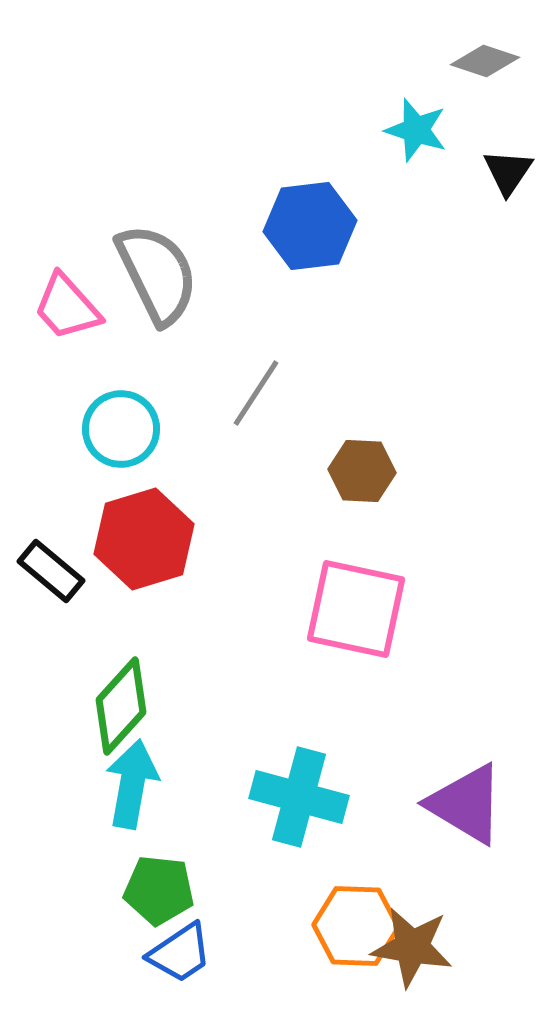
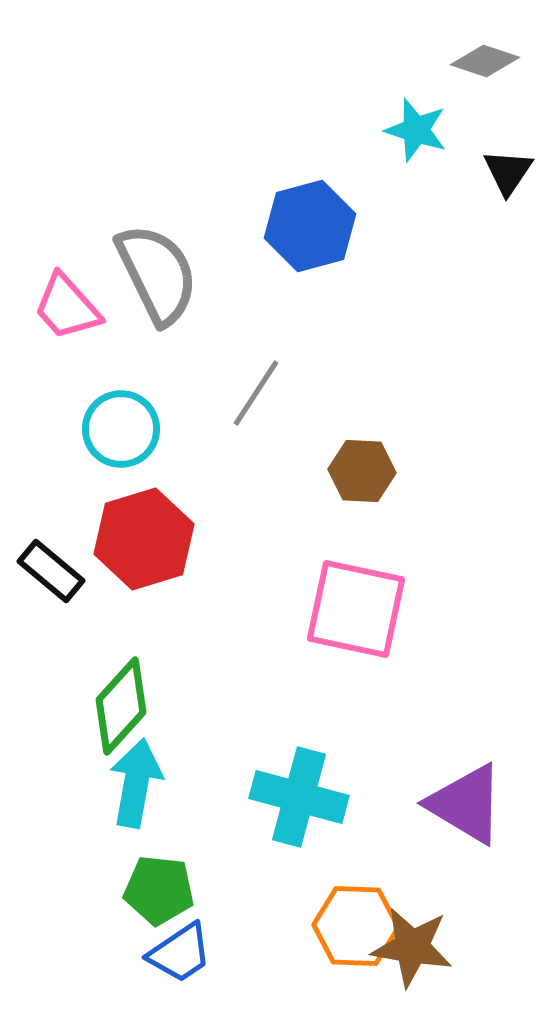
blue hexagon: rotated 8 degrees counterclockwise
cyan arrow: moved 4 px right, 1 px up
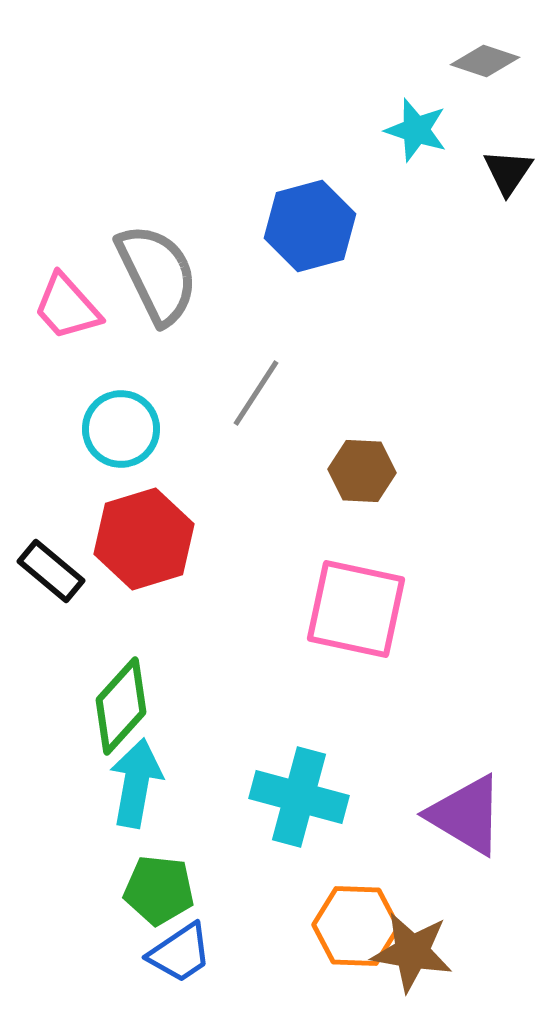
purple triangle: moved 11 px down
brown star: moved 5 px down
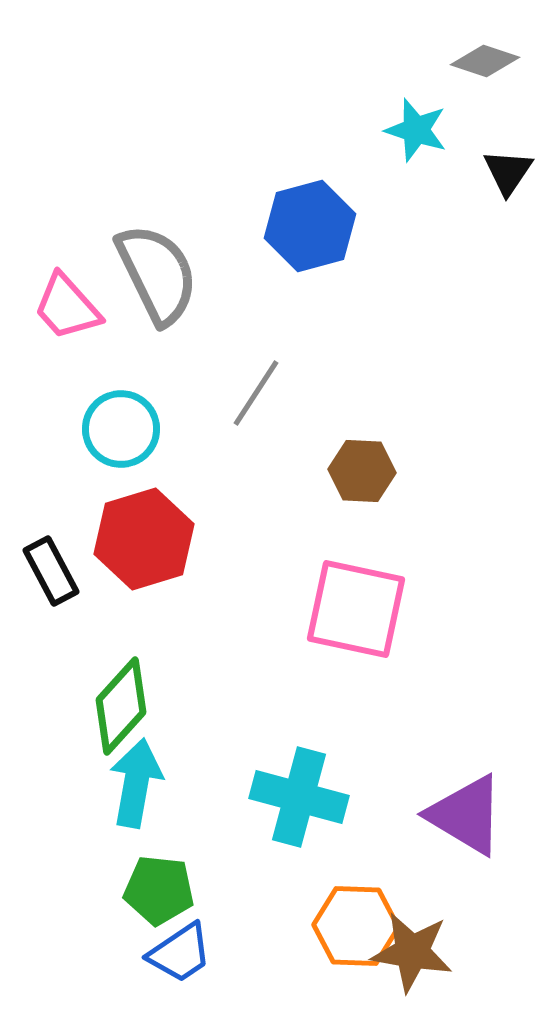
black rectangle: rotated 22 degrees clockwise
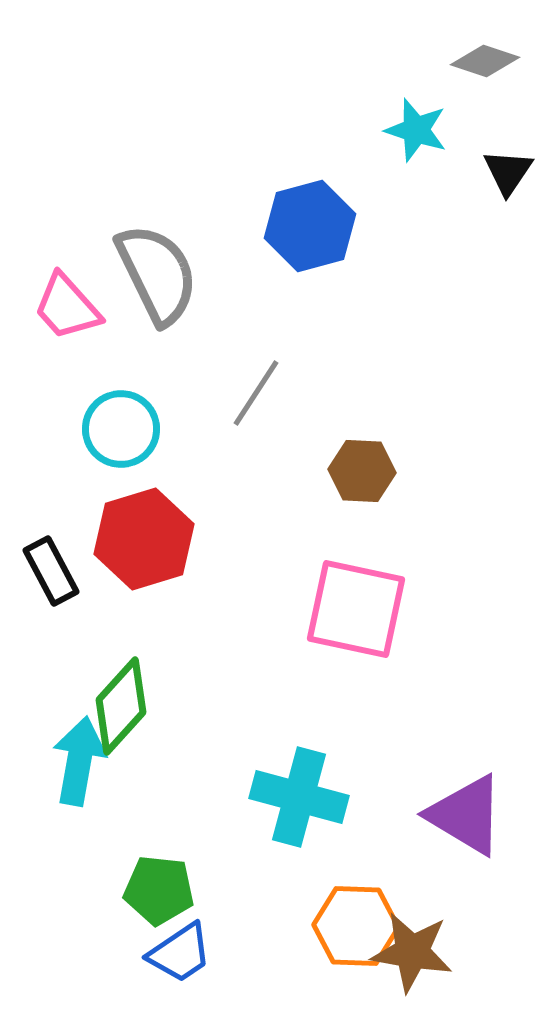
cyan arrow: moved 57 px left, 22 px up
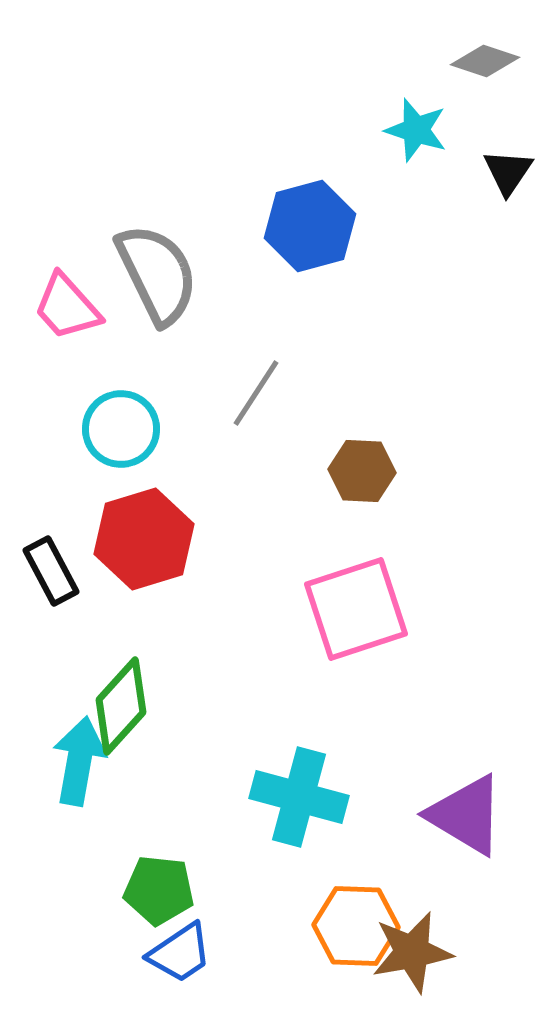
pink square: rotated 30 degrees counterclockwise
brown star: rotated 20 degrees counterclockwise
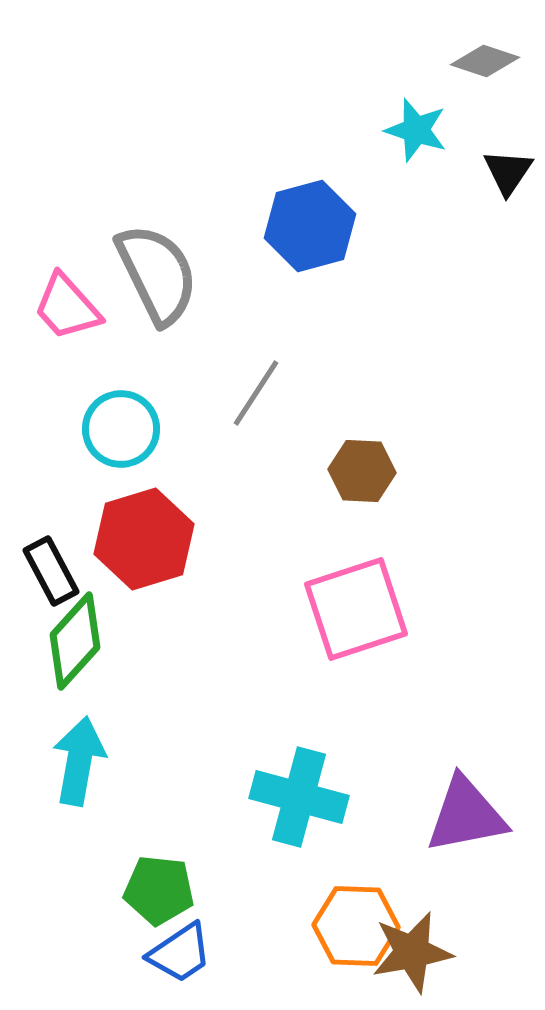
green diamond: moved 46 px left, 65 px up
purple triangle: rotated 42 degrees counterclockwise
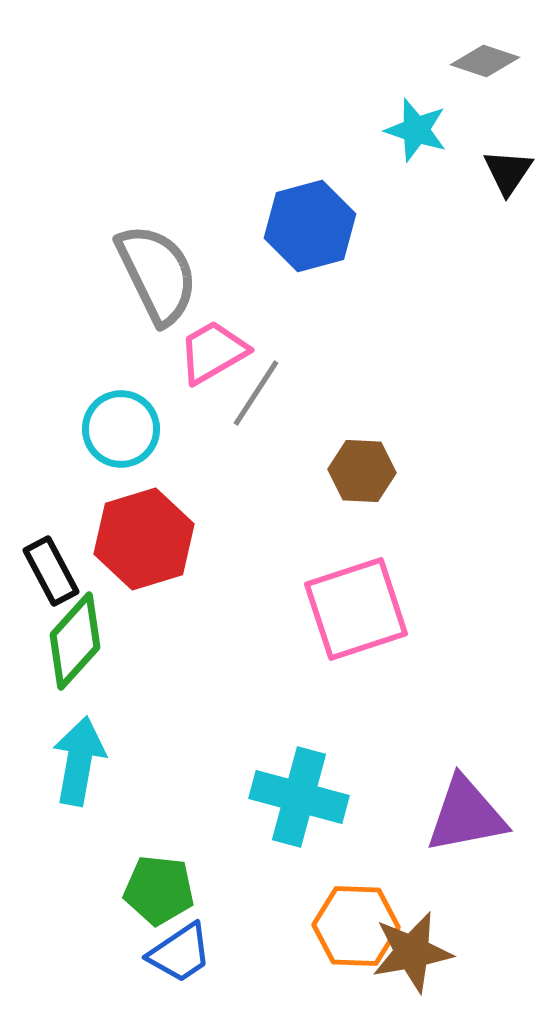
pink trapezoid: moved 146 px right, 45 px down; rotated 102 degrees clockwise
